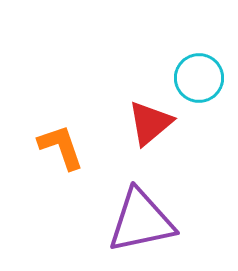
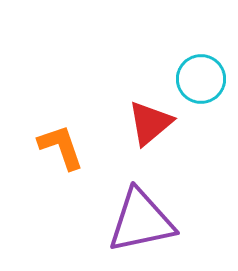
cyan circle: moved 2 px right, 1 px down
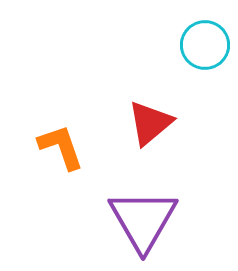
cyan circle: moved 4 px right, 34 px up
purple triangle: moved 2 px right, 1 px up; rotated 48 degrees counterclockwise
